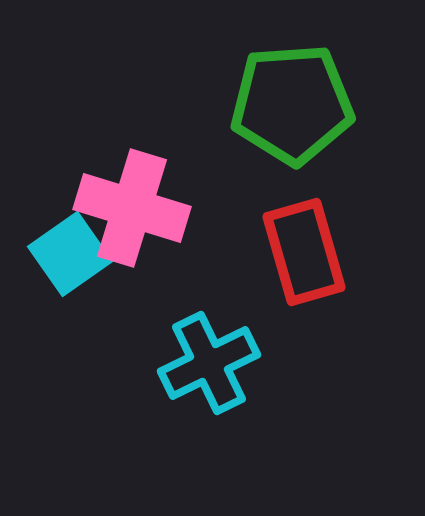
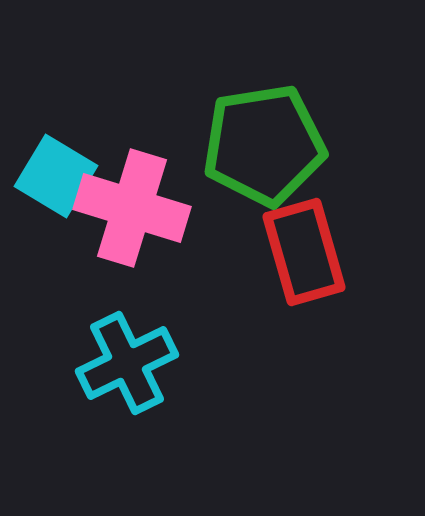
green pentagon: moved 28 px left, 41 px down; rotated 5 degrees counterclockwise
cyan square: moved 14 px left, 78 px up; rotated 24 degrees counterclockwise
cyan cross: moved 82 px left
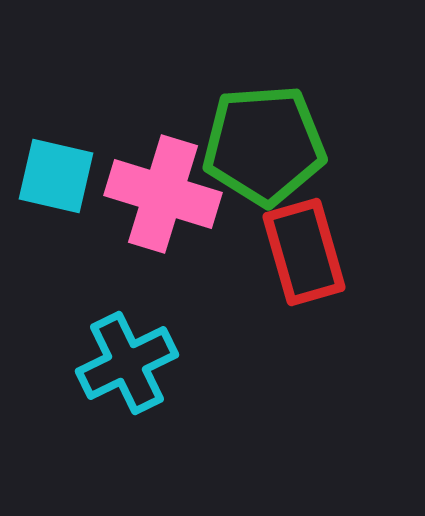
green pentagon: rotated 5 degrees clockwise
cyan square: rotated 18 degrees counterclockwise
pink cross: moved 31 px right, 14 px up
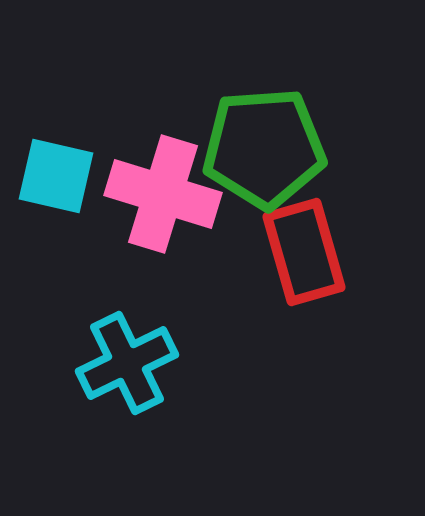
green pentagon: moved 3 px down
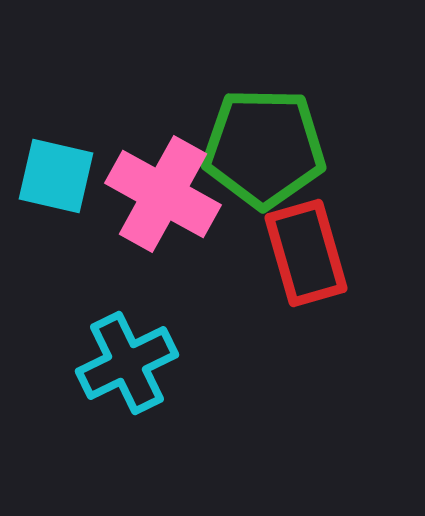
green pentagon: rotated 5 degrees clockwise
pink cross: rotated 12 degrees clockwise
red rectangle: moved 2 px right, 1 px down
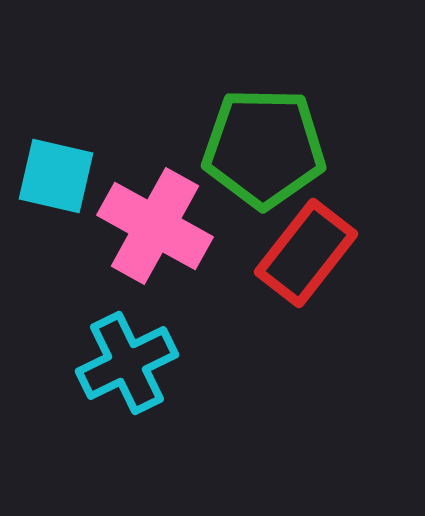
pink cross: moved 8 px left, 32 px down
red rectangle: rotated 54 degrees clockwise
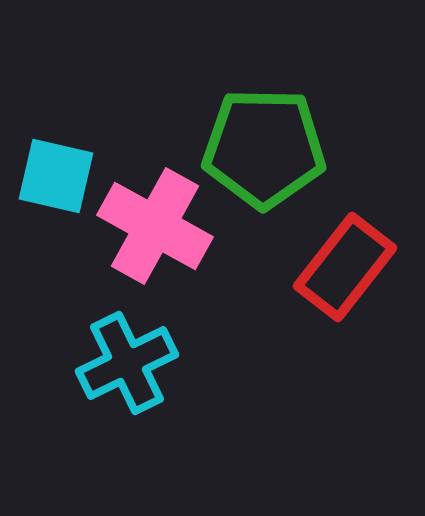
red rectangle: moved 39 px right, 14 px down
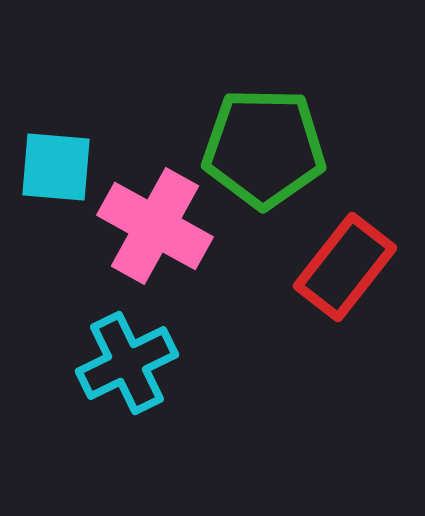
cyan square: moved 9 px up; rotated 8 degrees counterclockwise
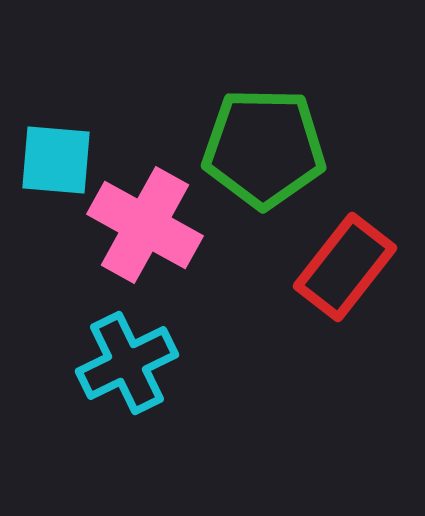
cyan square: moved 7 px up
pink cross: moved 10 px left, 1 px up
